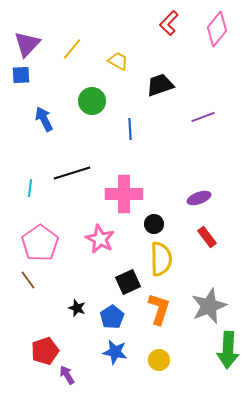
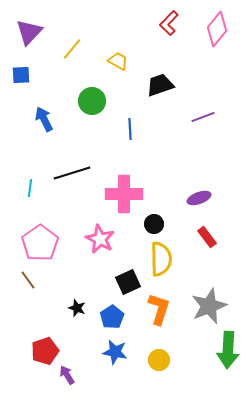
purple triangle: moved 2 px right, 12 px up
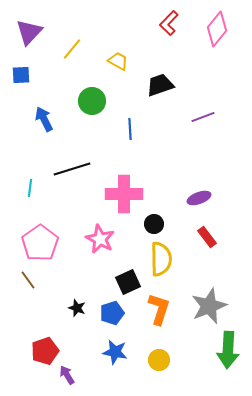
black line: moved 4 px up
blue pentagon: moved 4 px up; rotated 15 degrees clockwise
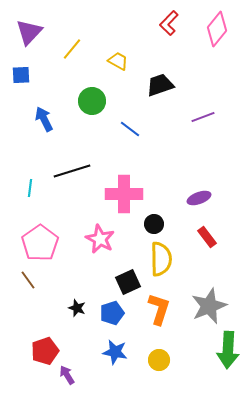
blue line: rotated 50 degrees counterclockwise
black line: moved 2 px down
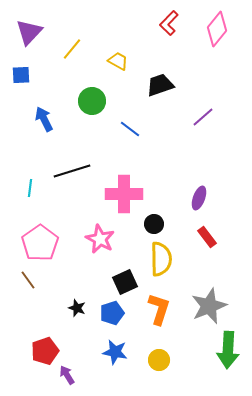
purple line: rotated 20 degrees counterclockwise
purple ellipse: rotated 50 degrees counterclockwise
black square: moved 3 px left
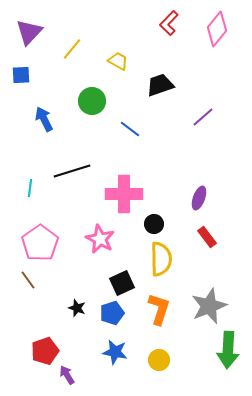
black square: moved 3 px left, 1 px down
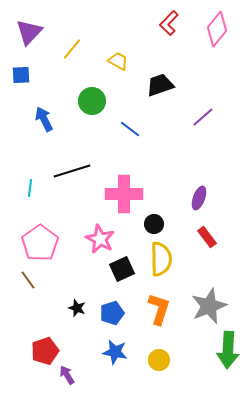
black square: moved 14 px up
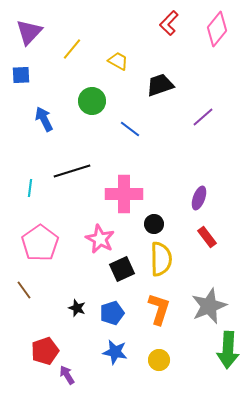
brown line: moved 4 px left, 10 px down
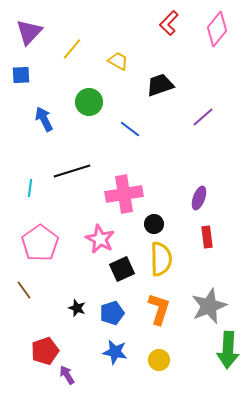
green circle: moved 3 px left, 1 px down
pink cross: rotated 9 degrees counterclockwise
red rectangle: rotated 30 degrees clockwise
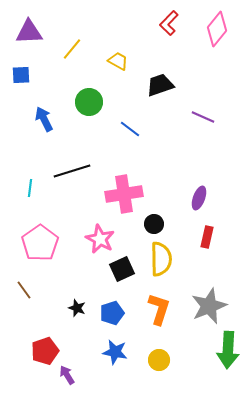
purple triangle: rotated 44 degrees clockwise
purple line: rotated 65 degrees clockwise
red rectangle: rotated 20 degrees clockwise
